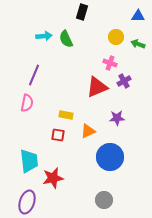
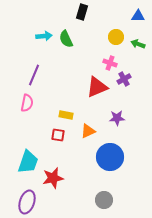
purple cross: moved 2 px up
cyan trapezoid: moved 1 px left, 1 px down; rotated 25 degrees clockwise
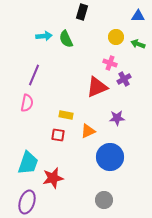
cyan trapezoid: moved 1 px down
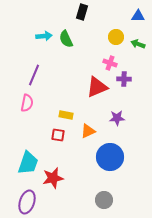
purple cross: rotated 32 degrees clockwise
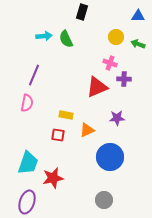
orange triangle: moved 1 px left, 1 px up
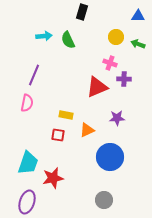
green semicircle: moved 2 px right, 1 px down
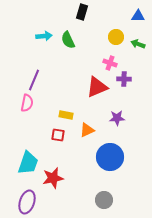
purple line: moved 5 px down
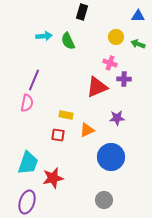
green semicircle: moved 1 px down
blue circle: moved 1 px right
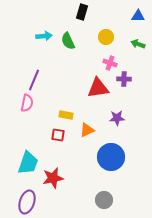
yellow circle: moved 10 px left
red triangle: moved 1 px right, 1 px down; rotated 15 degrees clockwise
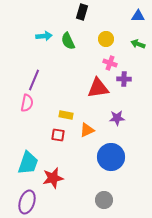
yellow circle: moved 2 px down
